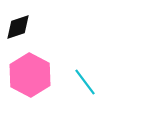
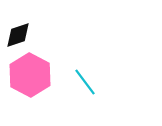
black diamond: moved 8 px down
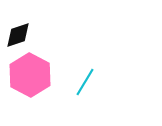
cyan line: rotated 68 degrees clockwise
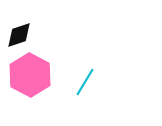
black diamond: moved 1 px right
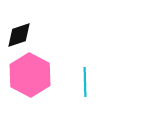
cyan line: rotated 32 degrees counterclockwise
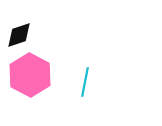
cyan line: rotated 12 degrees clockwise
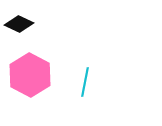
black diamond: moved 11 px up; rotated 44 degrees clockwise
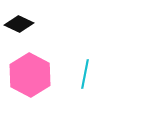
cyan line: moved 8 px up
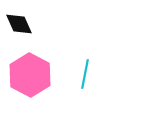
black diamond: rotated 40 degrees clockwise
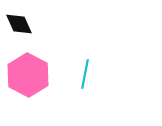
pink hexagon: moved 2 px left
